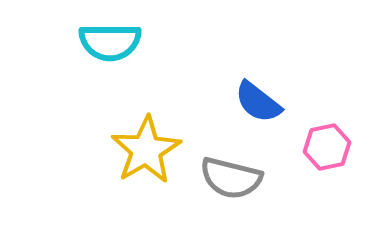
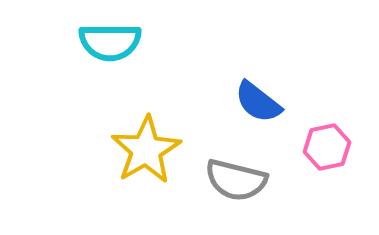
gray semicircle: moved 5 px right, 2 px down
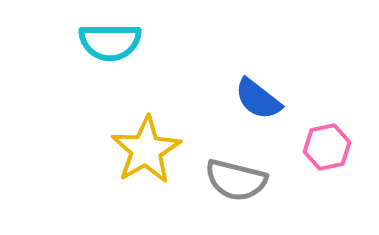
blue semicircle: moved 3 px up
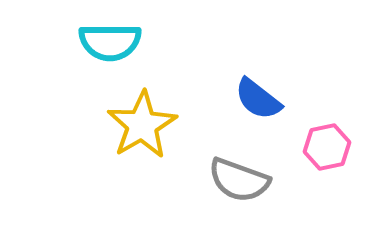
yellow star: moved 4 px left, 25 px up
gray semicircle: moved 3 px right; rotated 6 degrees clockwise
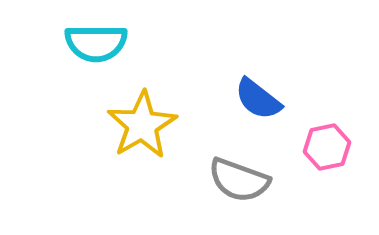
cyan semicircle: moved 14 px left, 1 px down
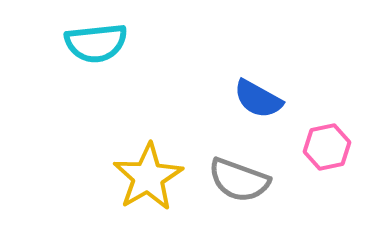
cyan semicircle: rotated 6 degrees counterclockwise
blue semicircle: rotated 9 degrees counterclockwise
yellow star: moved 6 px right, 52 px down
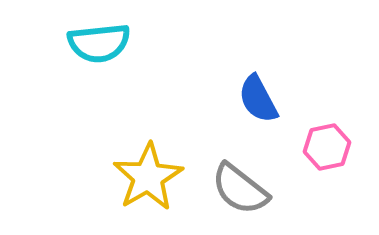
cyan semicircle: moved 3 px right
blue semicircle: rotated 33 degrees clockwise
gray semicircle: moved 1 px right, 9 px down; rotated 18 degrees clockwise
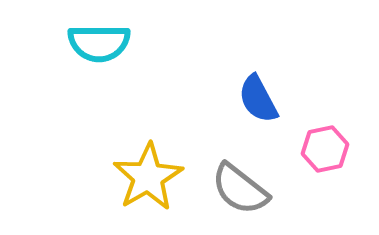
cyan semicircle: rotated 6 degrees clockwise
pink hexagon: moved 2 px left, 2 px down
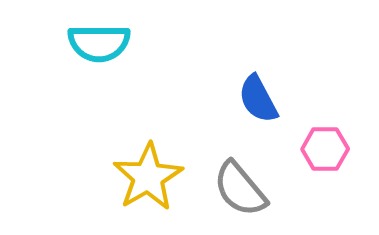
pink hexagon: rotated 12 degrees clockwise
gray semicircle: rotated 12 degrees clockwise
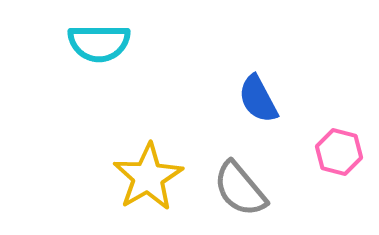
pink hexagon: moved 14 px right, 3 px down; rotated 15 degrees clockwise
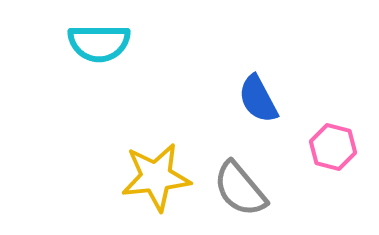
pink hexagon: moved 6 px left, 5 px up
yellow star: moved 8 px right; rotated 24 degrees clockwise
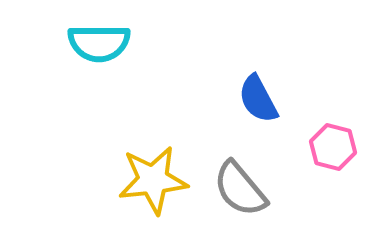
yellow star: moved 3 px left, 3 px down
